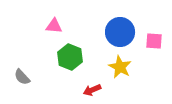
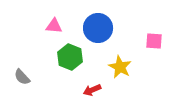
blue circle: moved 22 px left, 4 px up
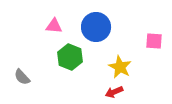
blue circle: moved 2 px left, 1 px up
red arrow: moved 22 px right, 2 px down
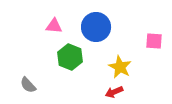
gray semicircle: moved 6 px right, 8 px down
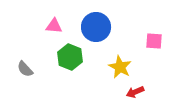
gray semicircle: moved 3 px left, 16 px up
red arrow: moved 21 px right
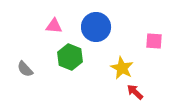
yellow star: moved 2 px right, 1 px down
red arrow: rotated 66 degrees clockwise
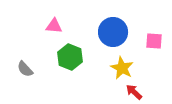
blue circle: moved 17 px right, 5 px down
red arrow: moved 1 px left
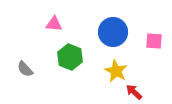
pink triangle: moved 2 px up
yellow star: moved 6 px left, 3 px down
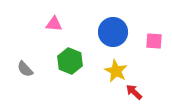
green hexagon: moved 4 px down
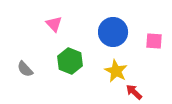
pink triangle: rotated 42 degrees clockwise
